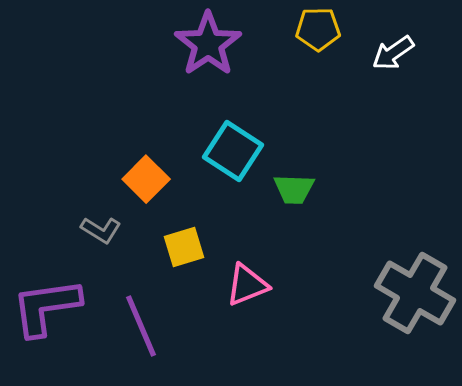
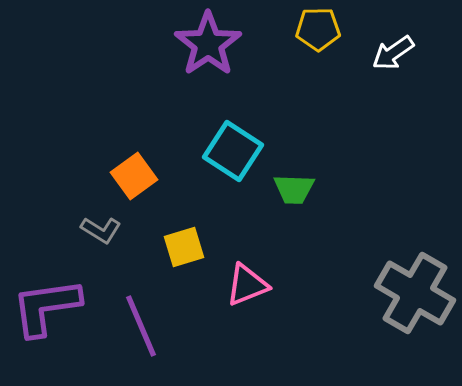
orange square: moved 12 px left, 3 px up; rotated 9 degrees clockwise
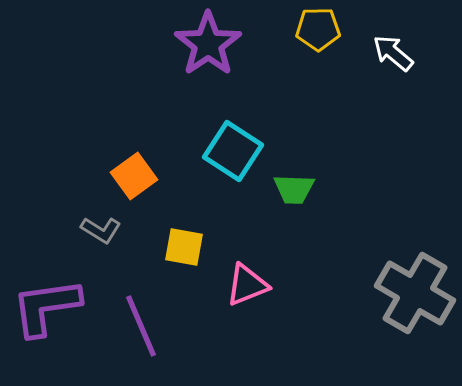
white arrow: rotated 75 degrees clockwise
yellow square: rotated 27 degrees clockwise
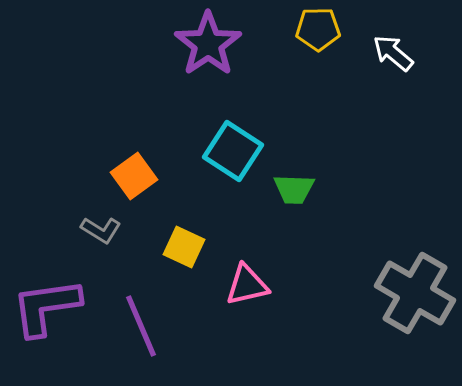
yellow square: rotated 15 degrees clockwise
pink triangle: rotated 9 degrees clockwise
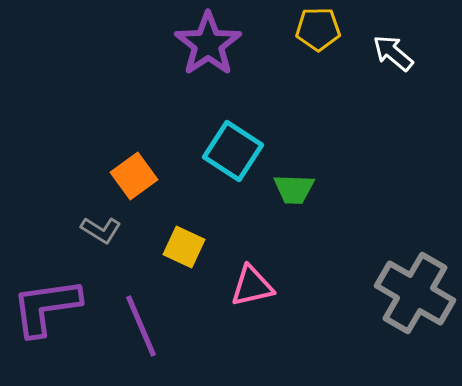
pink triangle: moved 5 px right, 1 px down
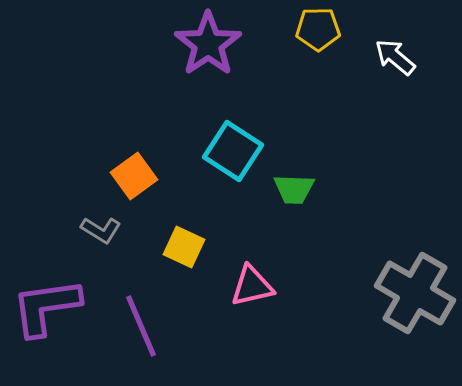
white arrow: moved 2 px right, 4 px down
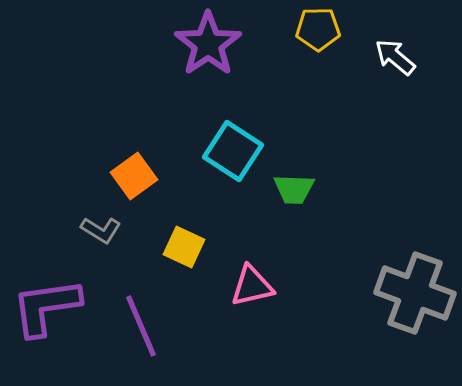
gray cross: rotated 10 degrees counterclockwise
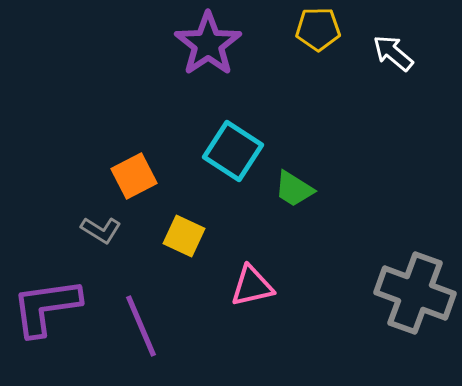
white arrow: moved 2 px left, 4 px up
orange square: rotated 9 degrees clockwise
green trapezoid: rotated 30 degrees clockwise
yellow square: moved 11 px up
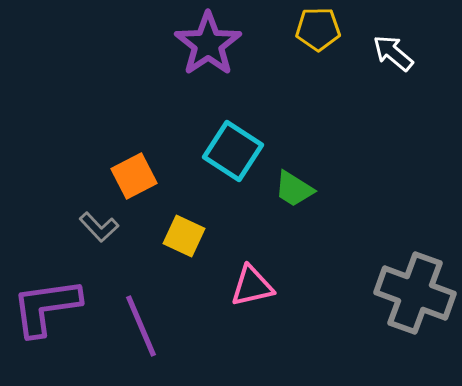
gray L-shape: moved 2 px left, 3 px up; rotated 15 degrees clockwise
